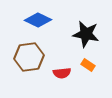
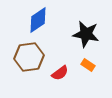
blue diamond: rotated 60 degrees counterclockwise
red semicircle: moved 2 px left; rotated 30 degrees counterclockwise
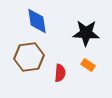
blue diamond: moved 1 px left, 1 px down; rotated 64 degrees counterclockwise
black star: moved 1 px up; rotated 8 degrees counterclockwise
red semicircle: rotated 48 degrees counterclockwise
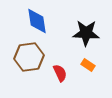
red semicircle: rotated 30 degrees counterclockwise
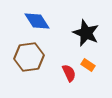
blue diamond: rotated 24 degrees counterclockwise
black star: rotated 20 degrees clockwise
red semicircle: moved 9 px right
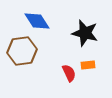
black star: moved 1 px left; rotated 8 degrees counterclockwise
brown hexagon: moved 7 px left, 6 px up
orange rectangle: rotated 40 degrees counterclockwise
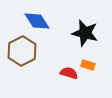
brown hexagon: rotated 20 degrees counterclockwise
orange rectangle: rotated 24 degrees clockwise
red semicircle: rotated 48 degrees counterclockwise
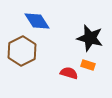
black star: moved 5 px right, 5 px down
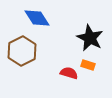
blue diamond: moved 3 px up
black star: rotated 12 degrees clockwise
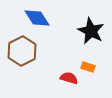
black star: moved 1 px right, 7 px up
orange rectangle: moved 2 px down
red semicircle: moved 5 px down
